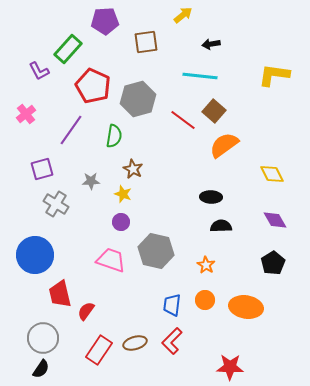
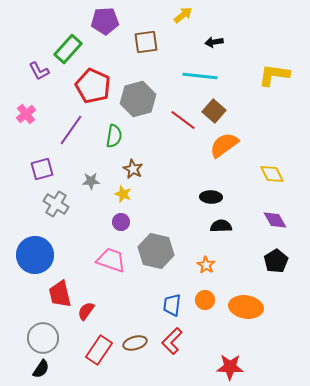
black arrow at (211, 44): moved 3 px right, 2 px up
black pentagon at (273, 263): moved 3 px right, 2 px up
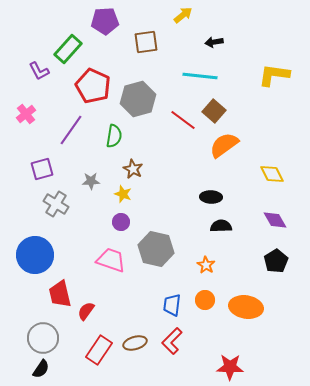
gray hexagon at (156, 251): moved 2 px up
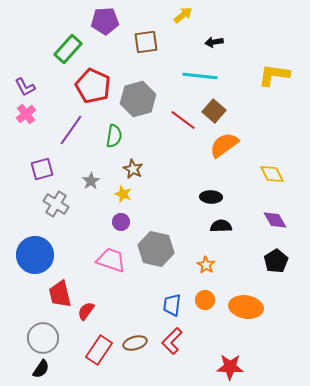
purple L-shape at (39, 71): moved 14 px left, 16 px down
gray star at (91, 181): rotated 30 degrees counterclockwise
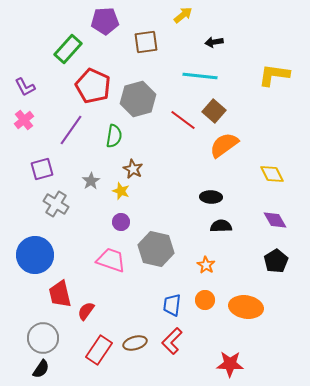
pink cross at (26, 114): moved 2 px left, 6 px down
yellow star at (123, 194): moved 2 px left, 3 px up
red star at (230, 367): moved 3 px up
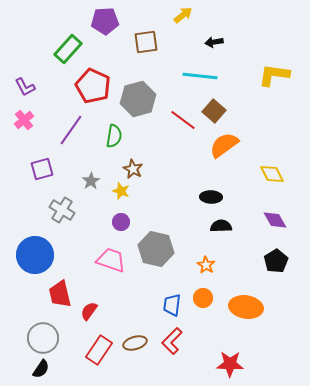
gray cross at (56, 204): moved 6 px right, 6 px down
orange circle at (205, 300): moved 2 px left, 2 px up
red semicircle at (86, 311): moved 3 px right
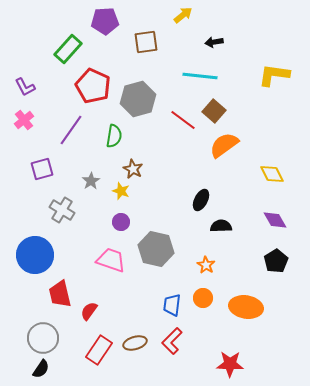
black ellipse at (211, 197): moved 10 px left, 3 px down; rotated 65 degrees counterclockwise
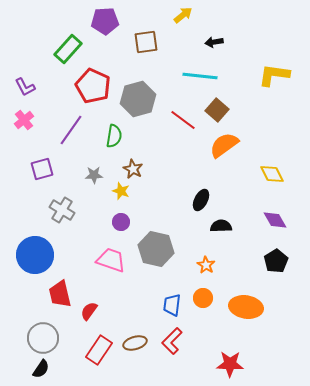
brown square at (214, 111): moved 3 px right, 1 px up
gray star at (91, 181): moved 3 px right, 6 px up; rotated 30 degrees clockwise
